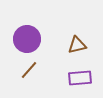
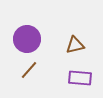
brown triangle: moved 2 px left
purple rectangle: rotated 10 degrees clockwise
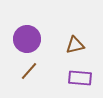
brown line: moved 1 px down
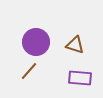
purple circle: moved 9 px right, 3 px down
brown triangle: rotated 30 degrees clockwise
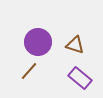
purple circle: moved 2 px right
purple rectangle: rotated 35 degrees clockwise
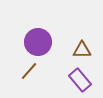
brown triangle: moved 7 px right, 5 px down; rotated 18 degrees counterclockwise
purple rectangle: moved 2 px down; rotated 10 degrees clockwise
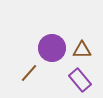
purple circle: moved 14 px right, 6 px down
brown line: moved 2 px down
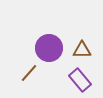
purple circle: moved 3 px left
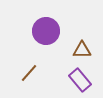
purple circle: moved 3 px left, 17 px up
